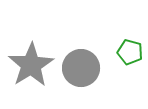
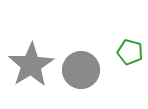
gray circle: moved 2 px down
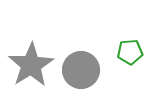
green pentagon: rotated 20 degrees counterclockwise
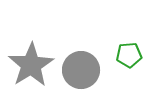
green pentagon: moved 1 px left, 3 px down
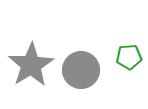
green pentagon: moved 2 px down
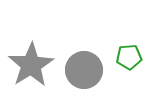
gray circle: moved 3 px right
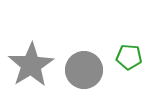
green pentagon: rotated 10 degrees clockwise
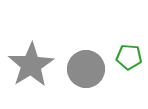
gray circle: moved 2 px right, 1 px up
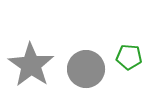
gray star: rotated 6 degrees counterclockwise
